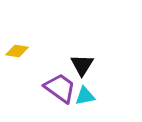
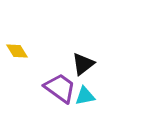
yellow diamond: rotated 50 degrees clockwise
black triangle: moved 1 px right, 1 px up; rotated 20 degrees clockwise
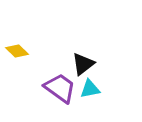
yellow diamond: rotated 15 degrees counterclockwise
cyan triangle: moved 5 px right, 7 px up
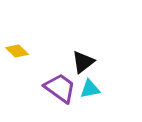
black triangle: moved 2 px up
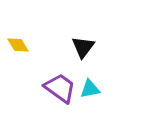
yellow diamond: moved 1 px right, 6 px up; rotated 15 degrees clockwise
black triangle: moved 15 px up; rotated 15 degrees counterclockwise
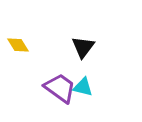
cyan triangle: moved 7 px left, 2 px up; rotated 25 degrees clockwise
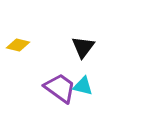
yellow diamond: rotated 45 degrees counterclockwise
cyan triangle: moved 1 px up
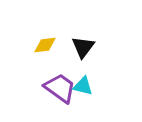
yellow diamond: moved 27 px right; rotated 20 degrees counterclockwise
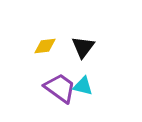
yellow diamond: moved 1 px down
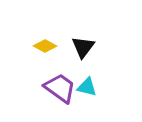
yellow diamond: rotated 35 degrees clockwise
cyan triangle: moved 4 px right, 1 px down
